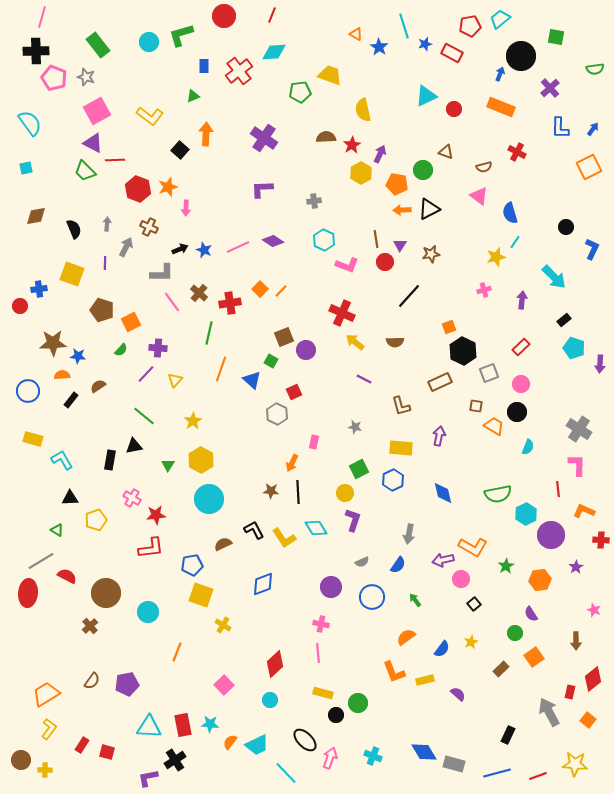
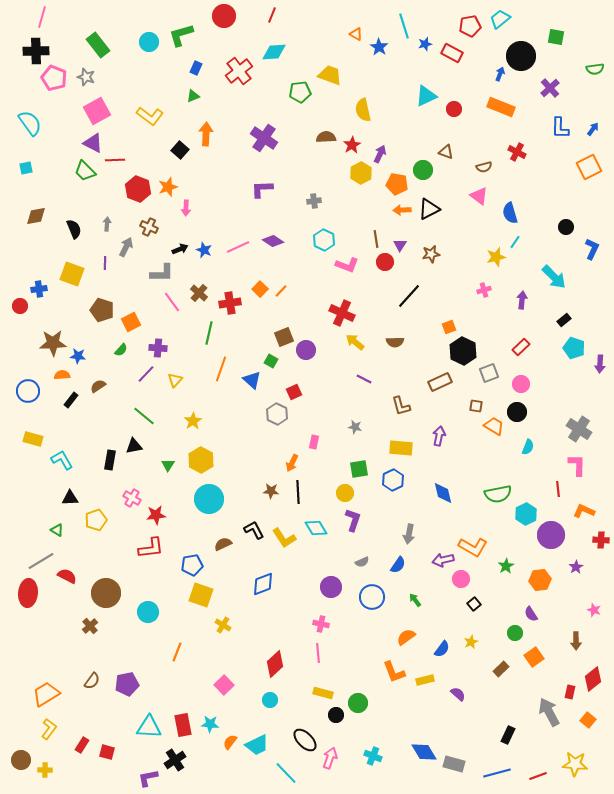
blue rectangle at (204, 66): moved 8 px left, 2 px down; rotated 24 degrees clockwise
green square at (359, 469): rotated 18 degrees clockwise
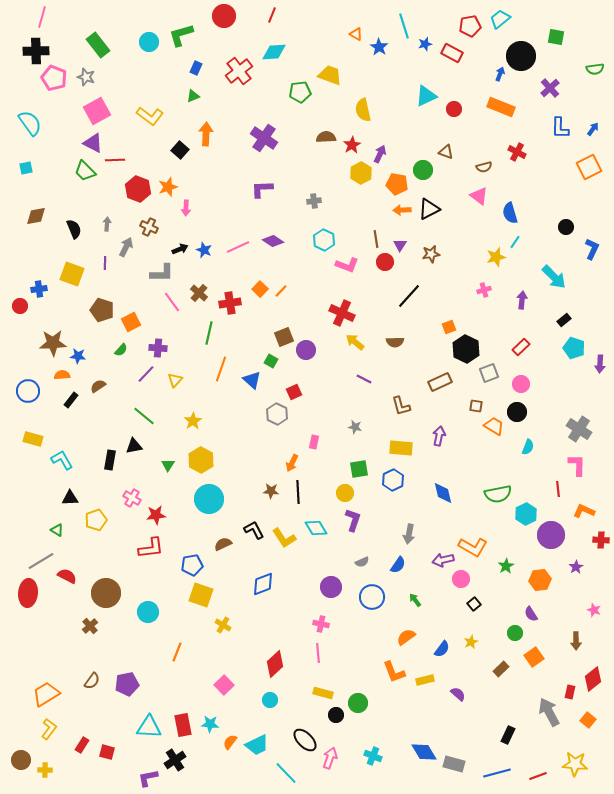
black hexagon at (463, 351): moved 3 px right, 2 px up
